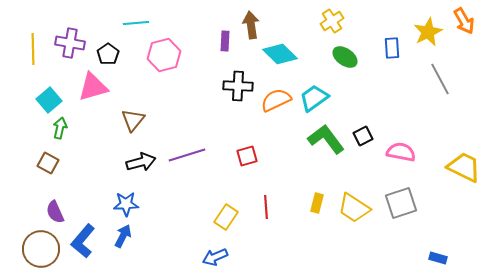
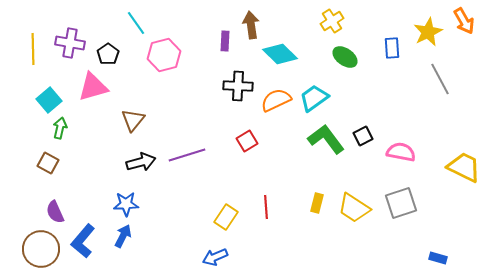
cyan line at (136, 23): rotated 60 degrees clockwise
red square at (247, 156): moved 15 px up; rotated 15 degrees counterclockwise
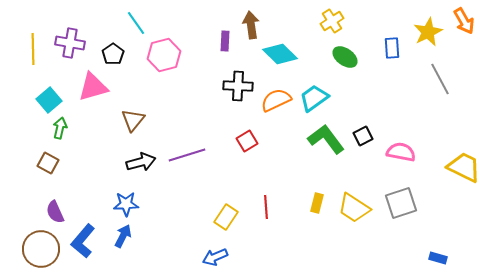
black pentagon at (108, 54): moved 5 px right
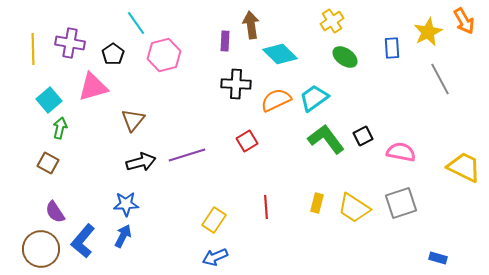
black cross at (238, 86): moved 2 px left, 2 px up
purple semicircle at (55, 212): rotated 10 degrees counterclockwise
yellow rectangle at (226, 217): moved 12 px left, 3 px down
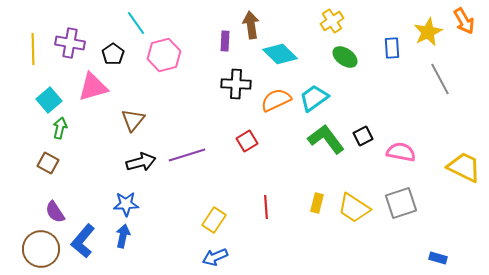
blue arrow at (123, 236): rotated 15 degrees counterclockwise
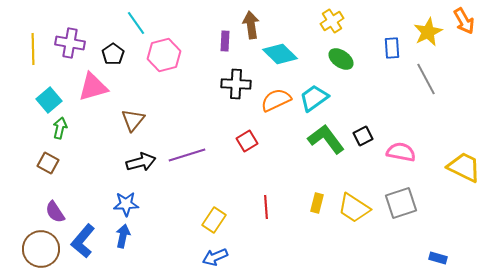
green ellipse at (345, 57): moved 4 px left, 2 px down
gray line at (440, 79): moved 14 px left
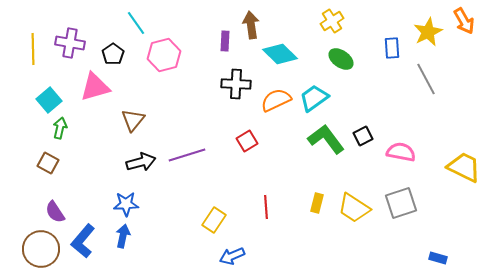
pink triangle at (93, 87): moved 2 px right
blue arrow at (215, 257): moved 17 px right, 1 px up
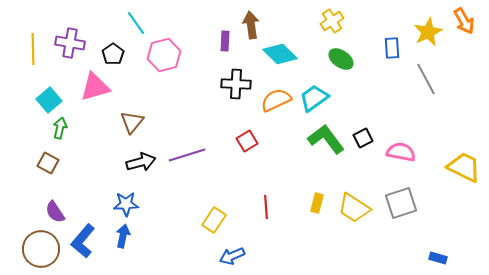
brown triangle at (133, 120): moved 1 px left, 2 px down
black square at (363, 136): moved 2 px down
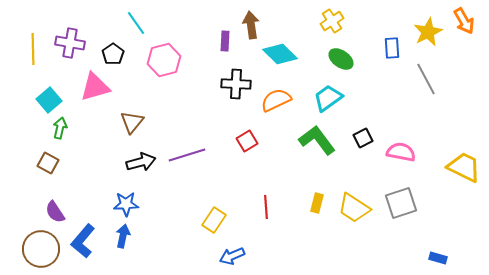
pink hexagon at (164, 55): moved 5 px down
cyan trapezoid at (314, 98): moved 14 px right
green L-shape at (326, 139): moved 9 px left, 1 px down
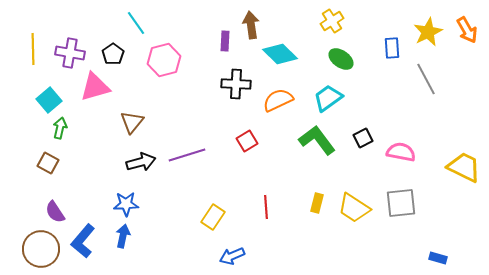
orange arrow at (464, 21): moved 3 px right, 9 px down
purple cross at (70, 43): moved 10 px down
orange semicircle at (276, 100): moved 2 px right
gray square at (401, 203): rotated 12 degrees clockwise
yellow rectangle at (214, 220): moved 1 px left, 3 px up
